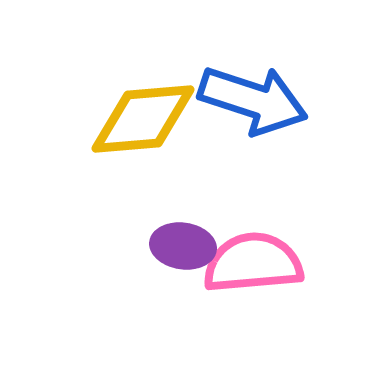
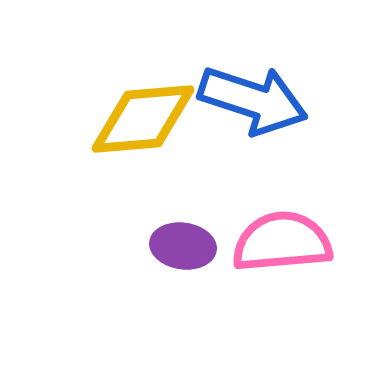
pink semicircle: moved 29 px right, 21 px up
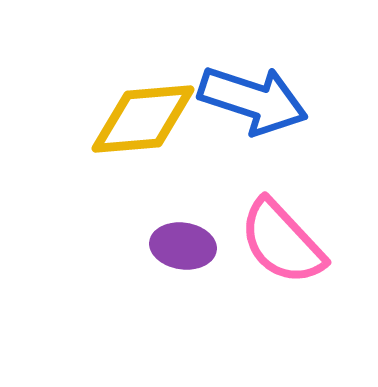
pink semicircle: rotated 128 degrees counterclockwise
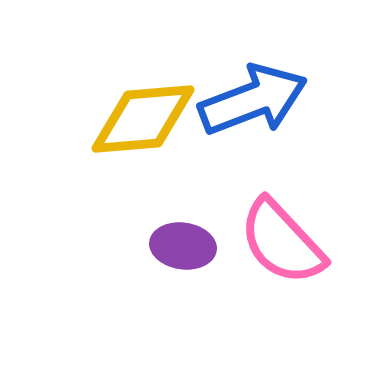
blue arrow: rotated 39 degrees counterclockwise
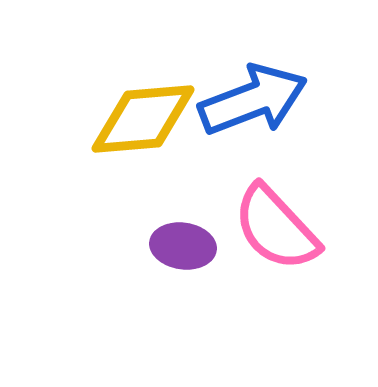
pink semicircle: moved 6 px left, 14 px up
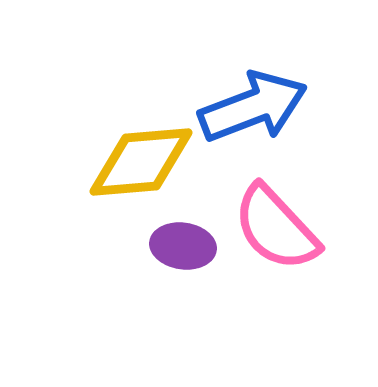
blue arrow: moved 7 px down
yellow diamond: moved 2 px left, 43 px down
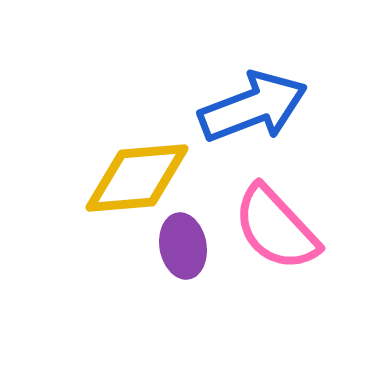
yellow diamond: moved 4 px left, 16 px down
purple ellipse: rotated 72 degrees clockwise
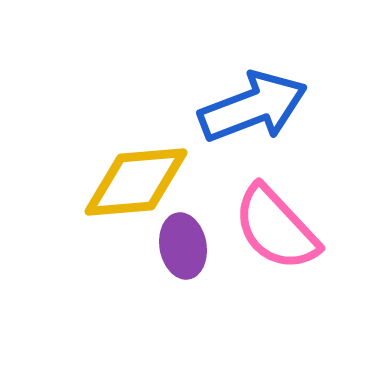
yellow diamond: moved 1 px left, 4 px down
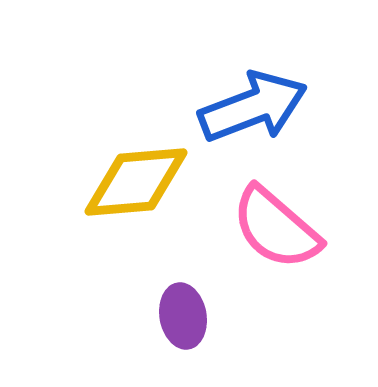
pink semicircle: rotated 6 degrees counterclockwise
purple ellipse: moved 70 px down
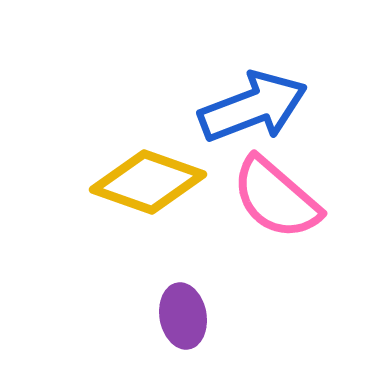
yellow diamond: moved 12 px right; rotated 24 degrees clockwise
pink semicircle: moved 30 px up
